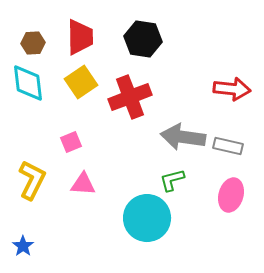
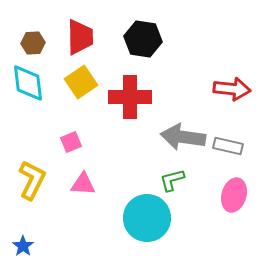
red cross: rotated 21 degrees clockwise
pink ellipse: moved 3 px right
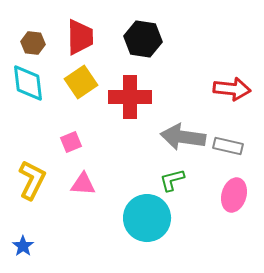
brown hexagon: rotated 10 degrees clockwise
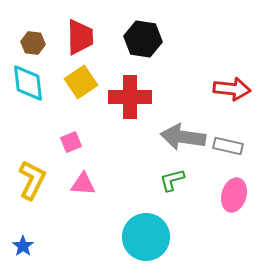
cyan circle: moved 1 px left, 19 px down
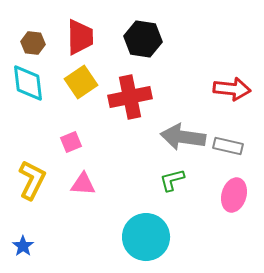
red cross: rotated 12 degrees counterclockwise
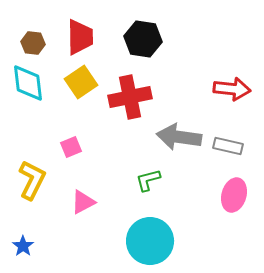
gray arrow: moved 4 px left
pink square: moved 5 px down
green L-shape: moved 24 px left
pink triangle: moved 18 px down; rotated 32 degrees counterclockwise
cyan circle: moved 4 px right, 4 px down
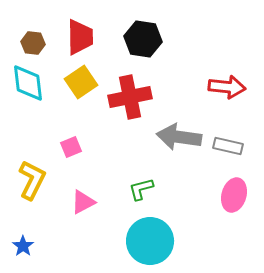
red arrow: moved 5 px left, 2 px up
green L-shape: moved 7 px left, 9 px down
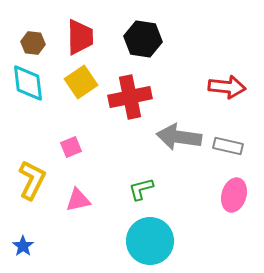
pink triangle: moved 5 px left, 2 px up; rotated 16 degrees clockwise
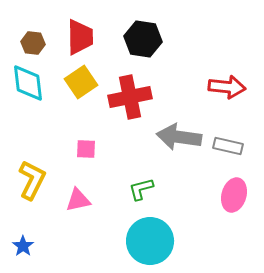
pink square: moved 15 px right, 2 px down; rotated 25 degrees clockwise
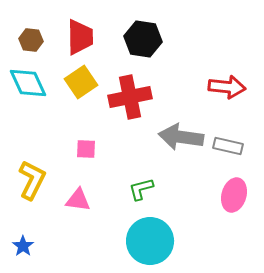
brown hexagon: moved 2 px left, 3 px up
cyan diamond: rotated 18 degrees counterclockwise
gray arrow: moved 2 px right
pink triangle: rotated 20 degrees clockwise
